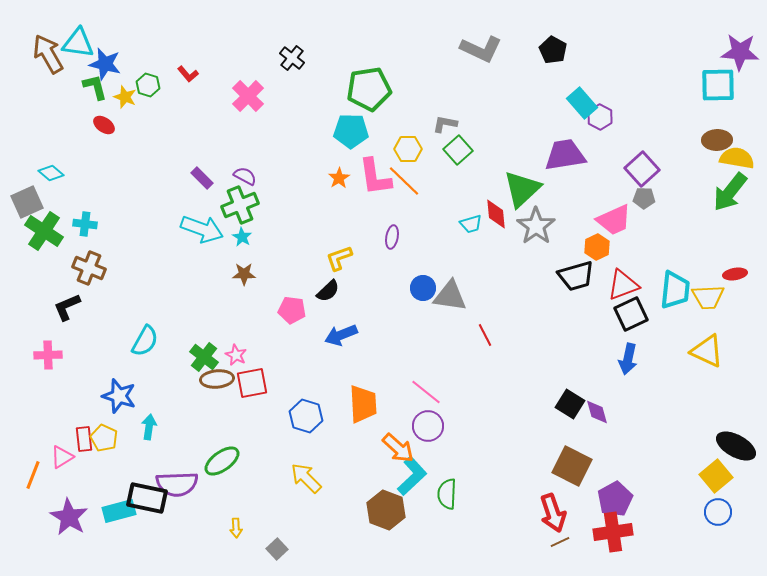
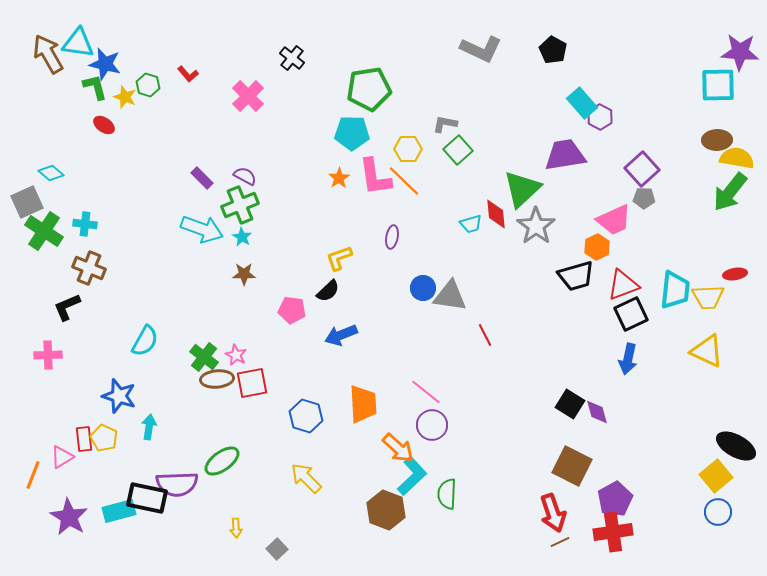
cyan pentagon at (351, 131): moved 1 px right, 2 px down
purple circle at (428, 426): moved 4 px right, 1 px up
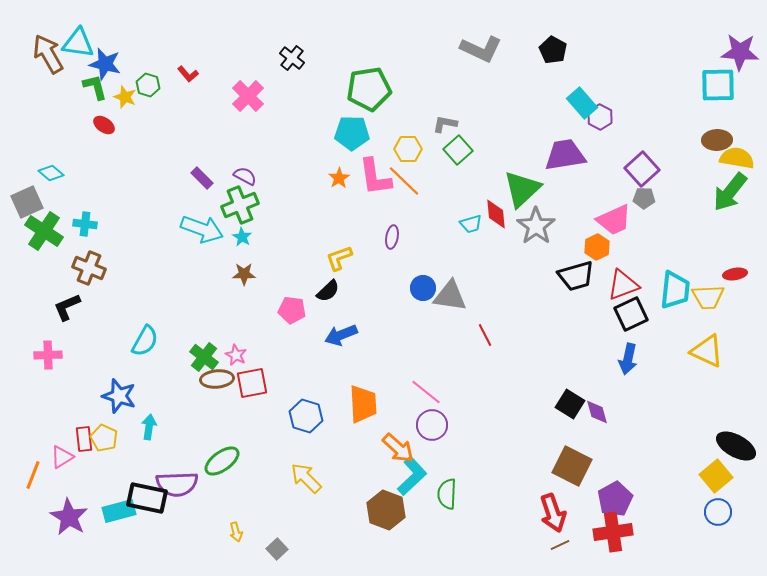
yellow arrow at (236, 528): moved 4 px down; rotated 12 degrees counterclockwise
brown line at (560, 542): moved 3 px down
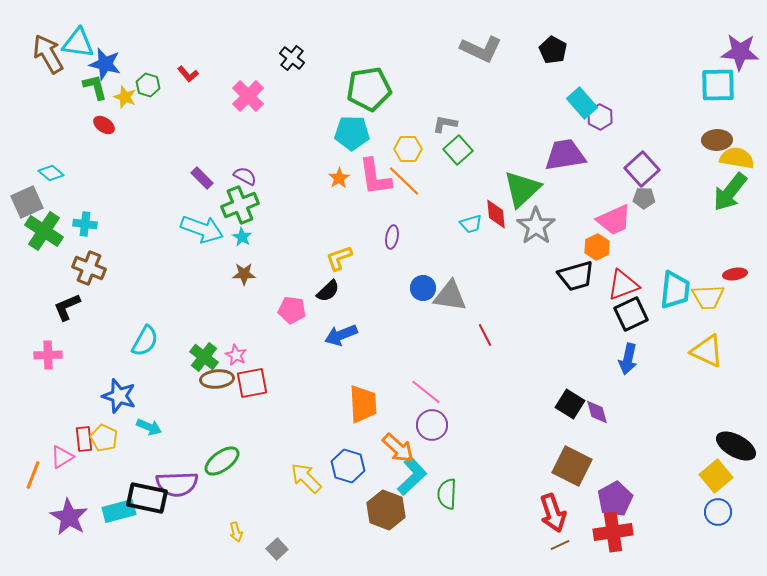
blue hexagon at (306, 416): moved 42 px right, 50 px down
cyan arrow at (149, 427): rotated 105 degrees clockwise
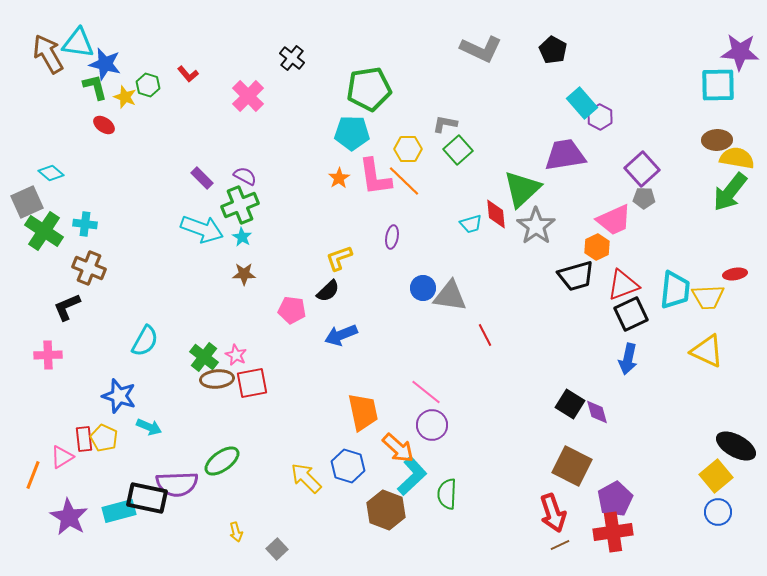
orange trapezoid at (363, 404): moved 8 px down; rotated 9 degrees counterclockwise
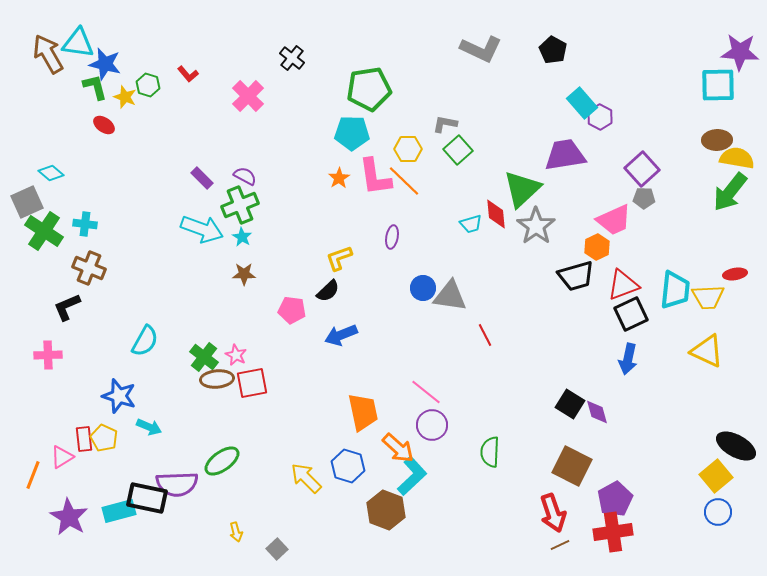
green semicircle at (447, 494): moved 43 px right, 42 px up
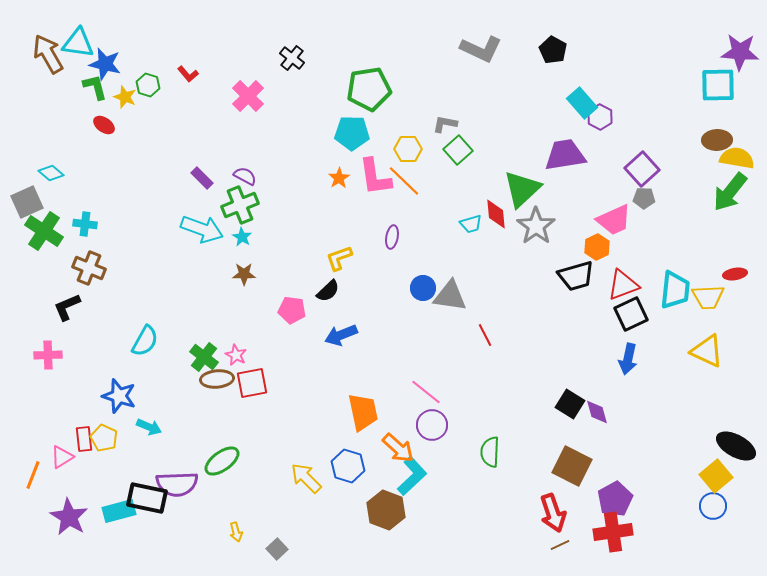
blue circle at (718, 512): moved 5 px left, 6 px up
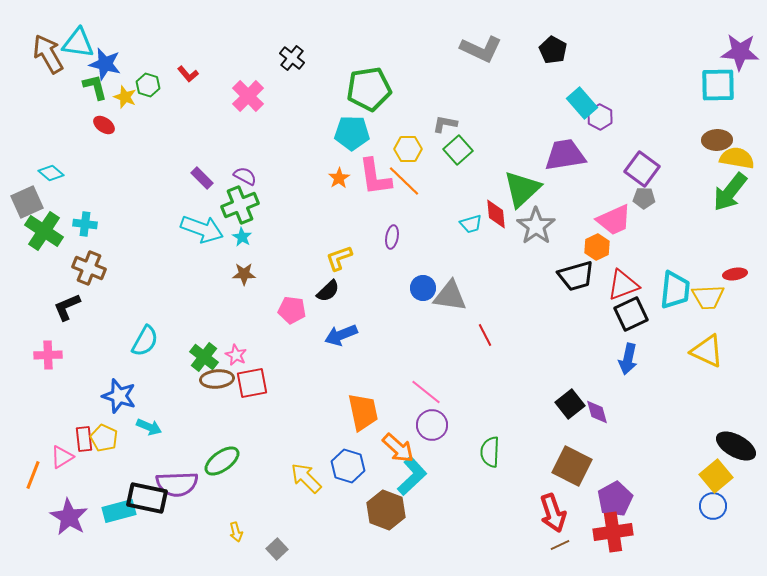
purple square at (642, 169): rotated 12 degrees counterclockwise
black square at (570, 404): rotated 20 degrees clockwise
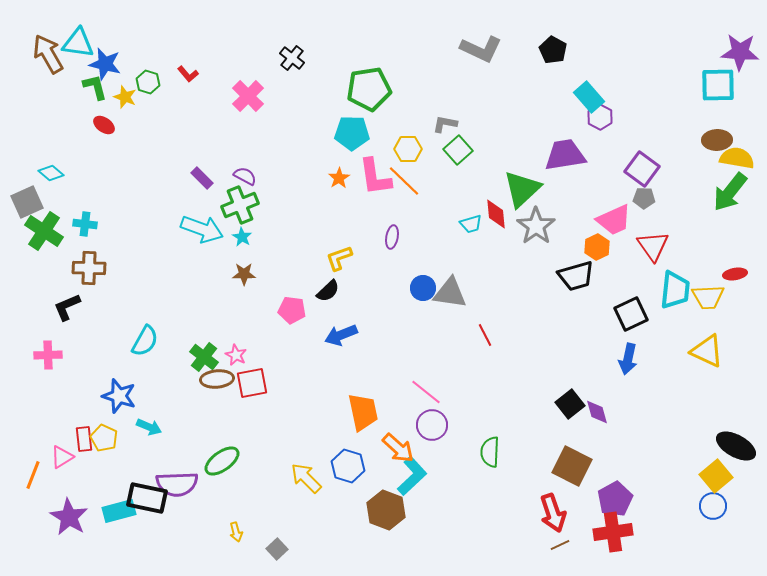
green hexagon at (148, 85): moved 3 px up
cyan rectangle at (582, 103): moved 7 px right, 6 px up
brown cross at (89, 268): rotated 20 degrees counterclockwise
red triangle at (623, 285): moved 30 px right, 39 px up; rotated 44 degrees counterclockwise
gray triangle at (450, 296): moved 3 px up
